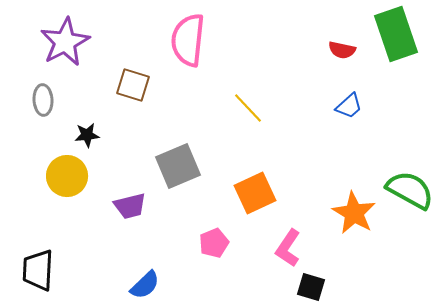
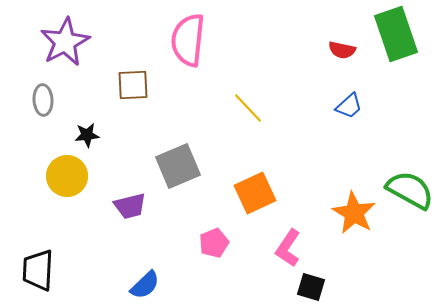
brown square: rotated 20 degrees counterclockwise
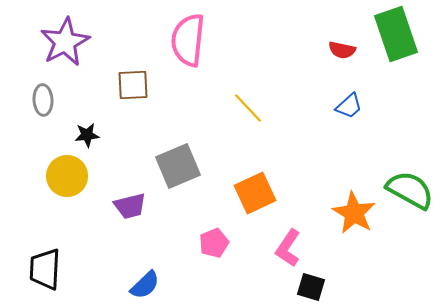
black trapezoid: moved 7 px right, 1 px up
